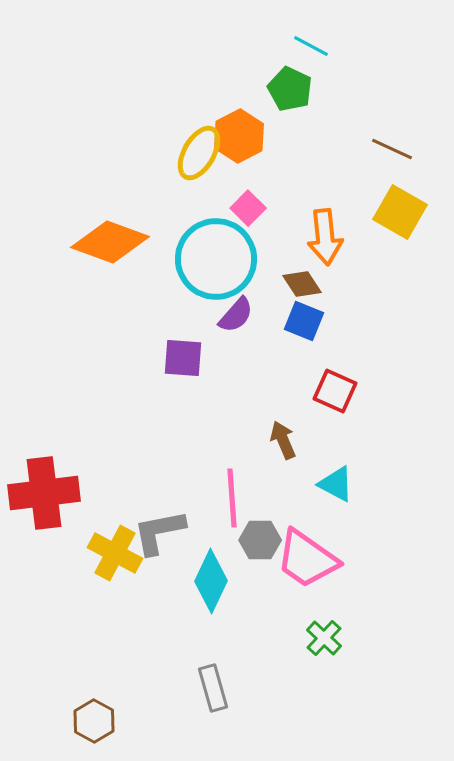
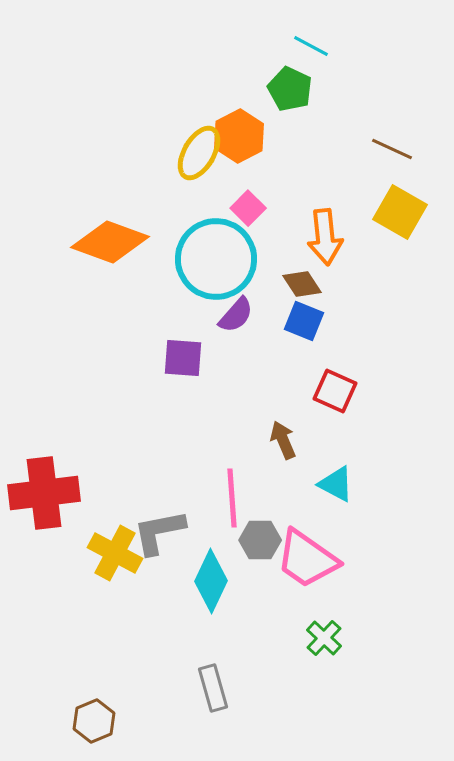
brown hexagon: rotated 9 degrees clockwise
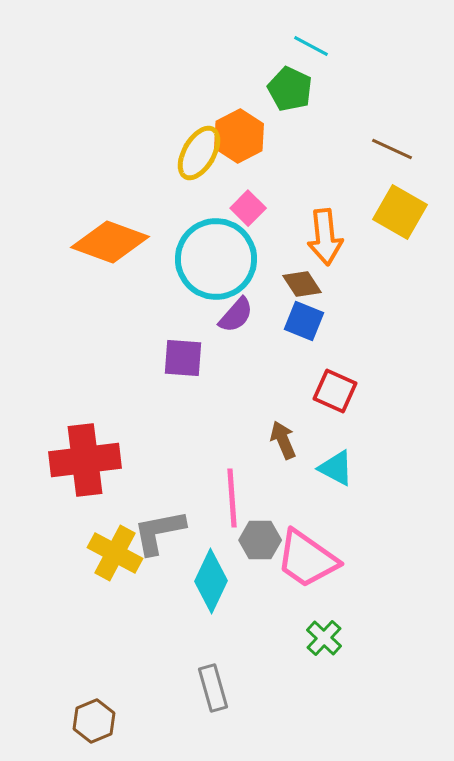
cyan triangle: moved 16 px up
red cross: moved 41 px right, 33 px up
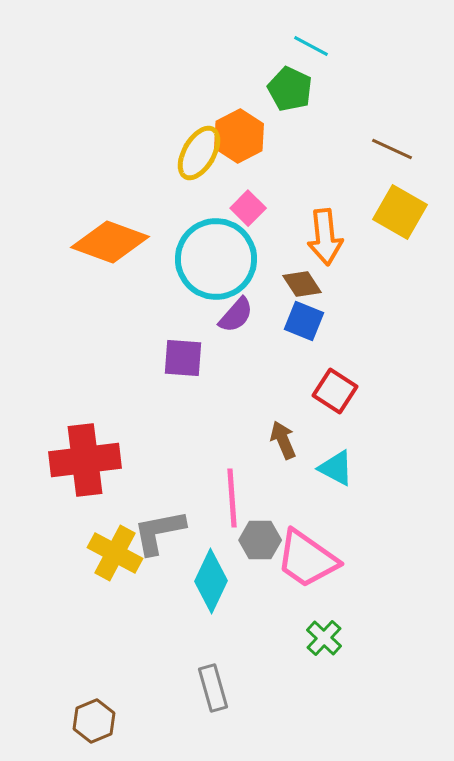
red square: rotated 9 degrees clockwise
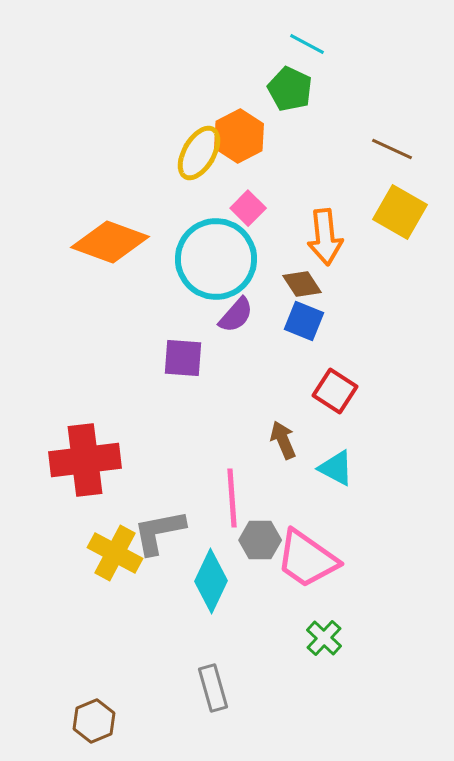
cyan line: moved 4 px left, 2 px up
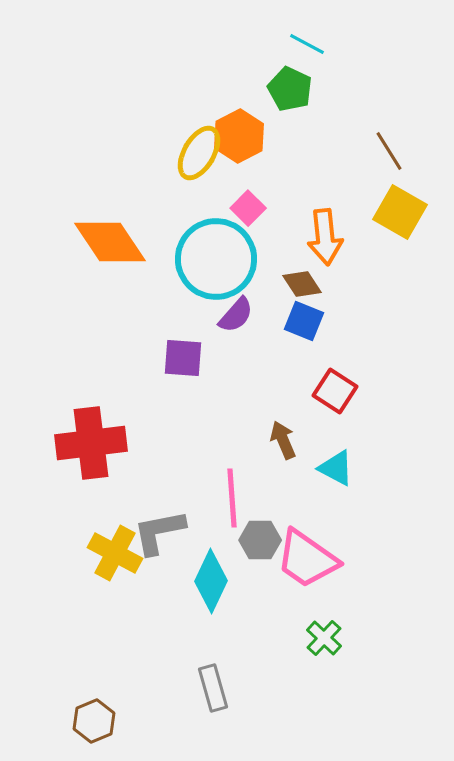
brown line: moved 3 px left, 2 px down; rotated 33 degrees clockwise
orange diamond: rotated 36 degrees clockwise
red cross: moved 6 px right, 17 px up
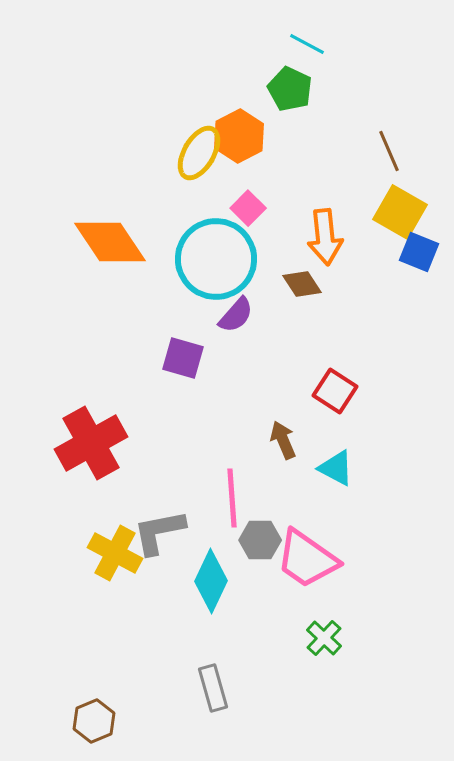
brown line: rotated 9 degrees clockwise
blue square: moved 115 px right, 69 px up
purple square: rotated 12 degrees clockwise
red cross: rotated 22 degrees counterclockwise
